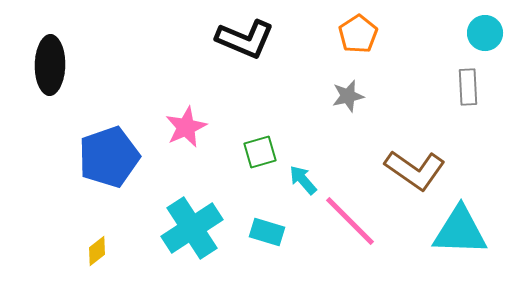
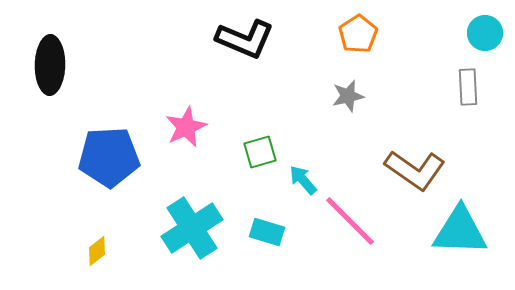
blue pentagon: rotated 16 degrees clockwise
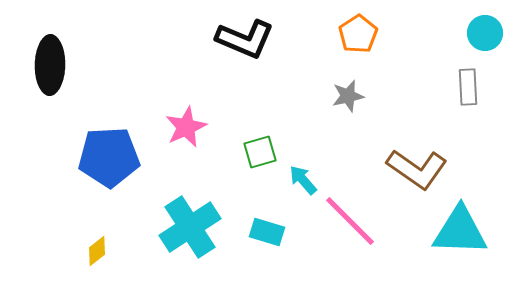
brown L-shape: moved 2 px right, 1 px up
cyan cross: moved 2 px left, 1 px up
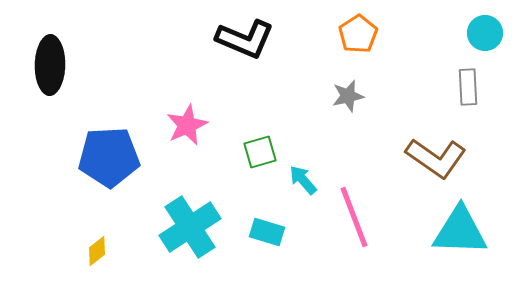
pink star: moved 1 px right, 2 px up
brown L-shape: moved 19 px right, 11 px up
pink line: moved 4 px right, 4 px up; rotated 24 degrees clockwise
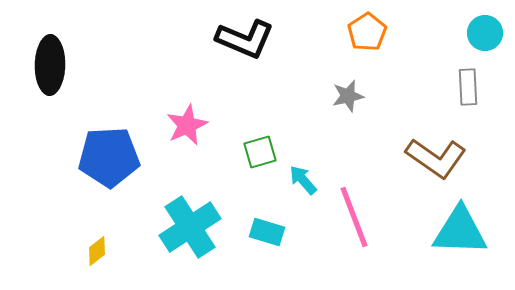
orange pentagon: moved 9 px right, 2 px up
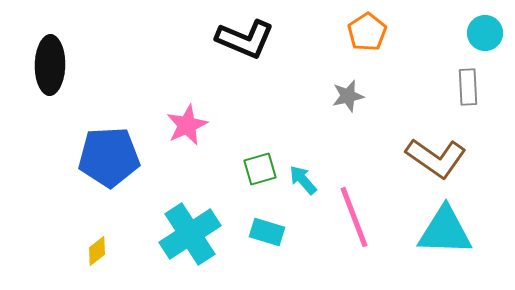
green square: moved 17 px down
cyan cross: moved 7 px down
cyan triangle: moved 15 px left
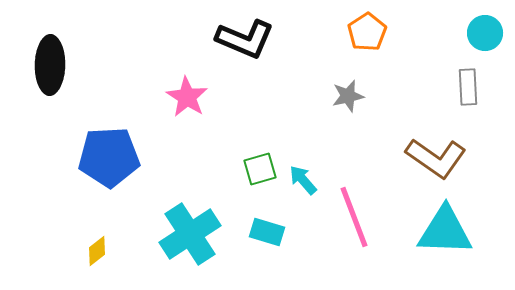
pink star: moved 28 px up; rotated 15 degrees counterclockwise
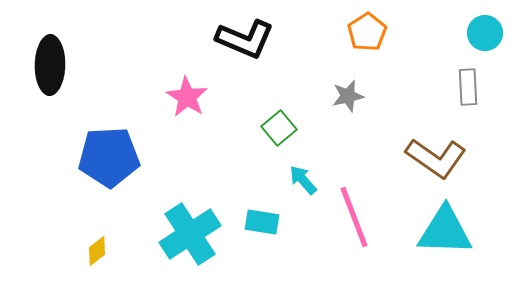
green square: moved 19 px right, 41 px up; rotated 24 degrees counterclockwise
cyan rectangle: moved 5 px left, 10 px up; rotated 8 degrees counterclockwise
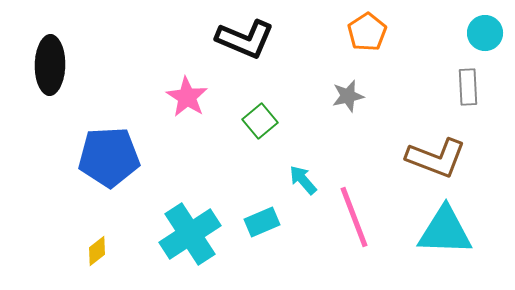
green square: moved 19 px left, 7 px up
brown L-shape: rotated 14 degrees counterclockwise
cyan rectangle: rotated 32 degrees counterclockwise
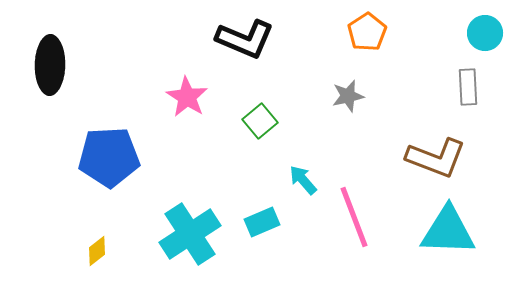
cyan triangle: moved 3 px right
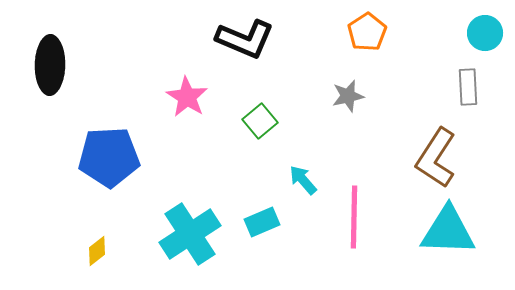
brown L-shape: rotated 102 degrees clockwise
pink line: rotated 22 degrees clockwise
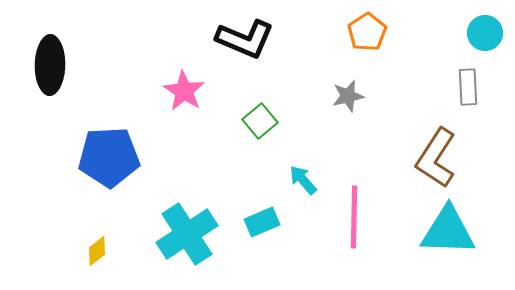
pink star: moved 3 px left, 6 px up
cyan cross: moved 3 px left
